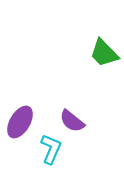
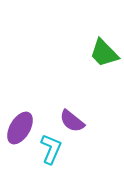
purple ellipse: moved 6 px down
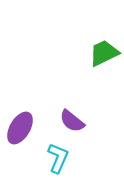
green trapezoid: rotated 108 degrees clockwise
cyan L-shape: moved 7 px right, 9 px down
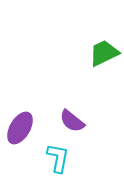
cyan L-shape: rotated 12 degrees counterclockwise
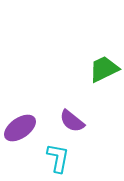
green trapezoid: moved 16 px down
purple ellipse: rotated 24 degrees clockwise
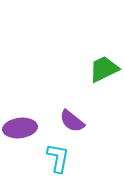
purple ellipse: rotated 28 degrees clockwise
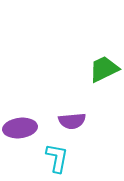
purple semicircle: rotated 44 degrees counterclockwise
cyan L-shape: moved 1 px left
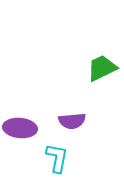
green trapezoid: moved 2 px left, 1 px up
purple ellipse: rotated 12 degrees clockwise
